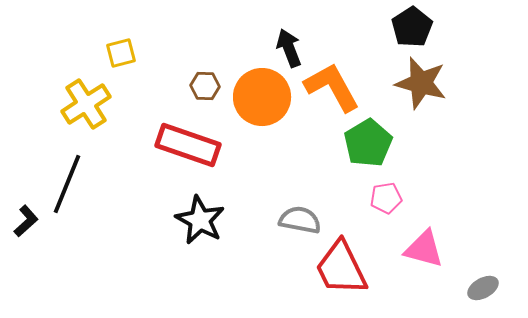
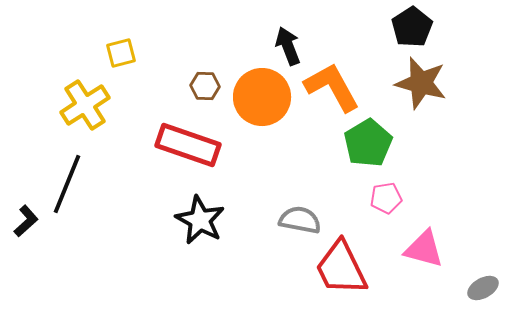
black arrow: moved 1 px left, 2 px up
yellow cross: moved 1 px left, 1 px down
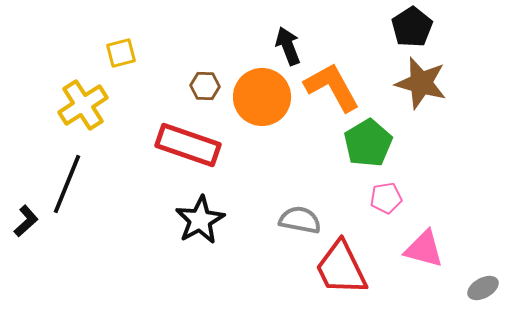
yellow cross: moved 2 px left
black star: rotated 15 degrees clockwise
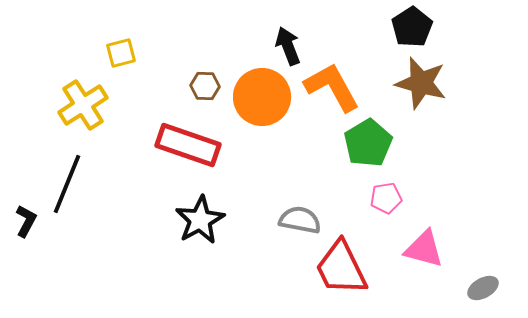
black L-shape: rotated 20 degrees counterclockwise
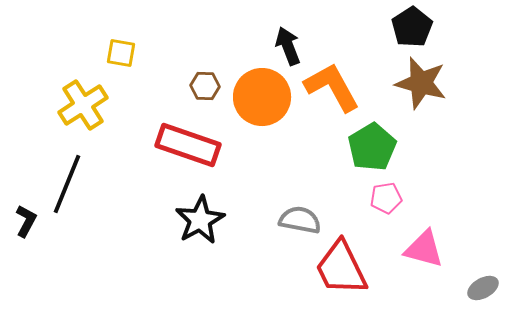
yellow square: rotated 24 degrees clockwise
green pentagon: moved 4 px right, 4 px down
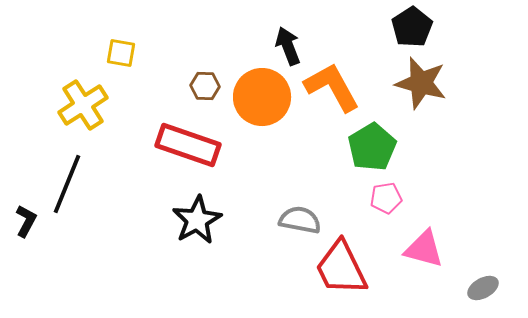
black star: moved 3 px left
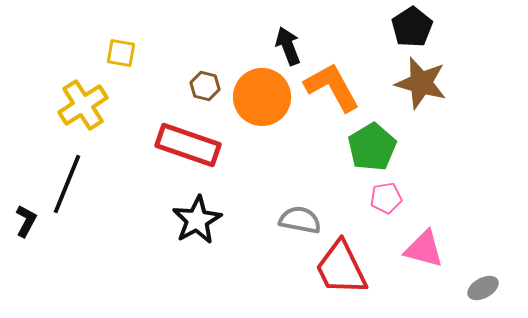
brown hexagon: rotated 12 degrees clockwise
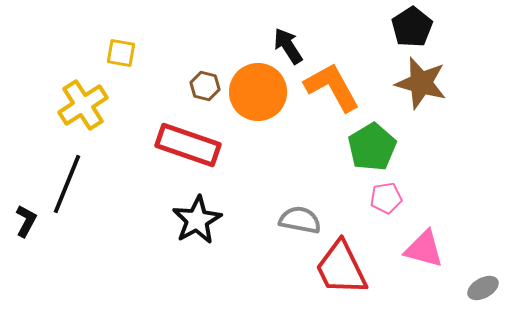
black arrow: rotated 12 degrees counterclockwise
orange circle: moved 4 px left, 5 px up
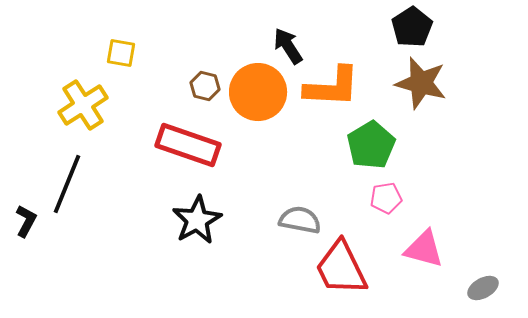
orange L-shape: rotated 122 degrees clockwise
green pentagon: moved 1 px left, 2 px up
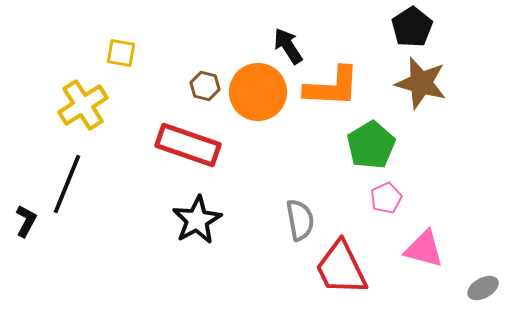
pink pentagon: rotated 16 degrees counterclockwise
gray semicircle: rotated 69 degrees clockwise
